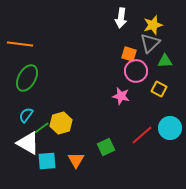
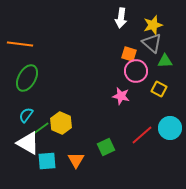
gray triangle: moved 2 px right; rotated 35 degrees counterclockwise
yellow hexagon: rotated 20 degrees counterclockwise
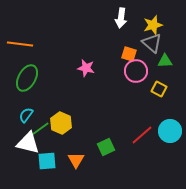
pink star: moved 35 px left, 28 px up
cyan circle: moved 3 px down
white triangle: rotated 15 degrees counterclockwise
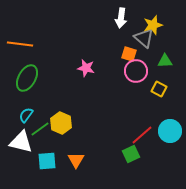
gray triangle: moved 8 px left, 5 px up
white triangle: moved 7 px left, 1 px up
green square: moved 25 px right, 7 px down
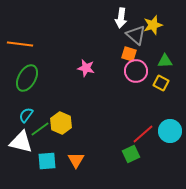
gray triangle: moved 8 px left, 3 px up
yellow square: moved 2 px right, 6 px up
red line: moved 1 px right, 1 px up
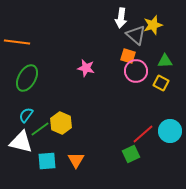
orange line: moved 3 px left, 2 px up
orange square: moved 1 px left, 2 px down
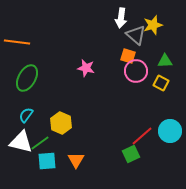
green line: moved 14 px down
red line: moved 1 px left, 2 px down
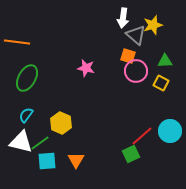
white arrow: moved 2 px right
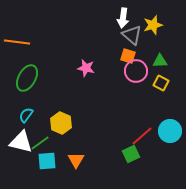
gray triangle: moved 4 px left
green triangle: moved 5 px left
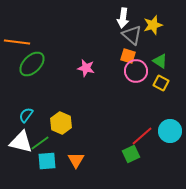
green triangle: rotated 35 degrees clockwise
green ellipse: moved 5 px right, 14 px up; rotated 16 degrees clockwise
